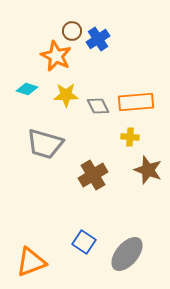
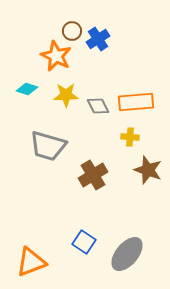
gray trapezoid: moved 3 px right, 2 px down
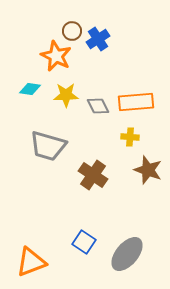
cyan diamond: moved 3 px right; rotated 10 degrees counterclockwise
brown cross: rotated 24 degrees counterclockwise
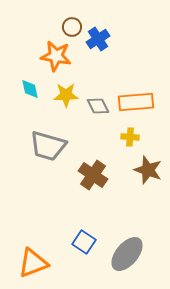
brown circle: moved 4 px up
orange star: rotated 16 degrees counterclockwise
cyan diamond: rotated 70 degrees clockwise
orange triangle: moved 2 px right, 1 px down
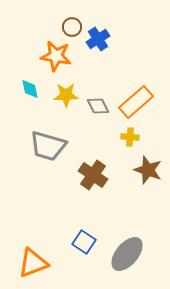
orange rectangle: rotated 36 degrees counterclockwise
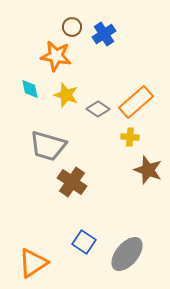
blue cross: moved 6 px right, 5 px up
yellow star: rotated 20 degrees clockwise
gray diamond: moved 3 px down; rotated 30 degrees counterclockwise
brown cross: moved 21 px left, 7 px down
orange triangle: rotated 12 degrees counterclockwise
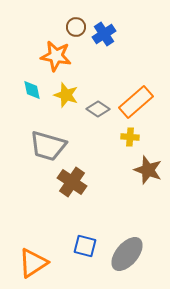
brown circle: moved 4 px right
cyan diamond: moved 2 px right, 1 px down
blue square: moved 1 px right, 4 px down; rotated 20 degrees counterclockwise
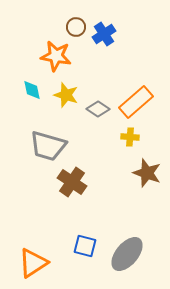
brown star: moved 1 px left, 3 px down
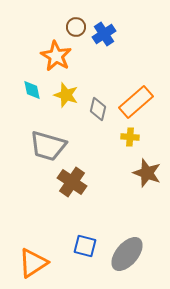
orange star: rotated 20 degrees clockwise
gray diamond: rotated 70 degrees clockwise
